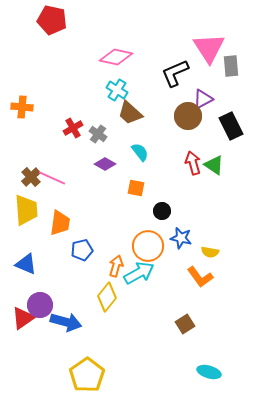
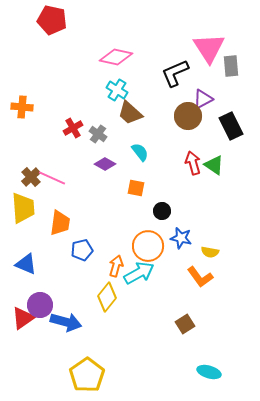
yellow trapezoid: moved 3 px left, 2 px up
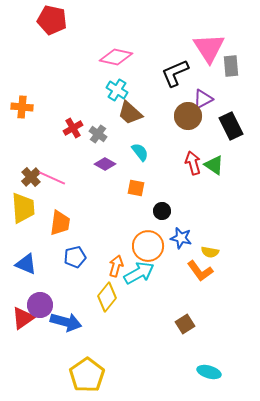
blue pentagon: moved 7 px left, 7 px down
orange L-shape: moved 6 px up
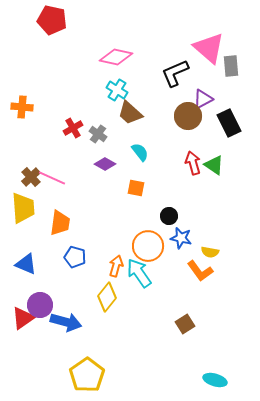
pink triangle: rotated 16 degrees counterclockwise
black rectangle: moved 2 px left, 3 px up
black circle: moved 7 px right, 5 px down
blue pentagon: rotated 30 degrees clockwise
cyan arrow: rotated 96 degrees counterclockwise
cyan ellipse: moved 6 px right, 8 px down
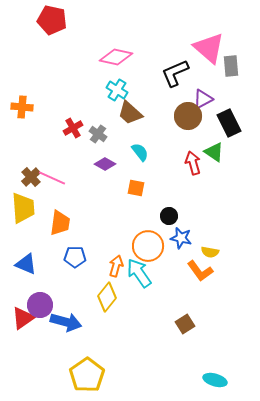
green triangle: moved 13 px up
blue pentagon: rotated 15 degrees counterclockwise
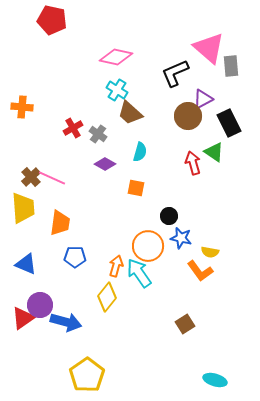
cyan semicircle: rotated 54 degrees clockwise
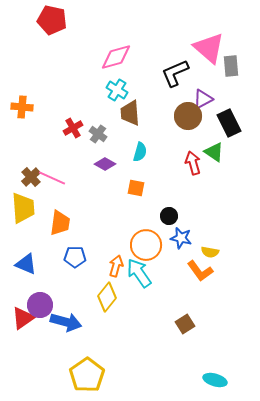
pink diamond: rotated 28 degrees counterclockwise
brown trapezoid: rotated 44 degrees clockwise
orange circle: moved 2 px left, 1 px up
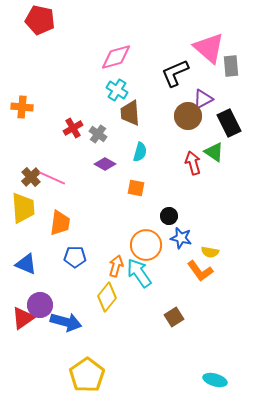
red pentagon: moved 12 px left
brown square: moved 11 px left, 7 px up
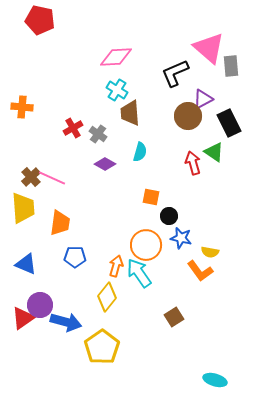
pink diamond: rotated 12 degrees clockwise
orange square: moved 15 px right, 9 px down
yellow pentagon: moved 15 px right, 28 px up
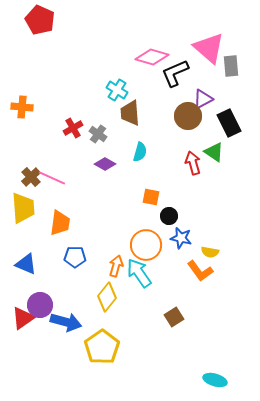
red pentagon: rotated 12 degrees clockwise
pink diamond: moved 36 px right; rotated 20 degrees clockwise
